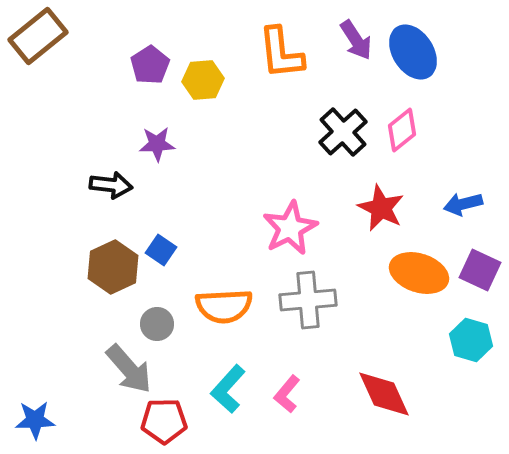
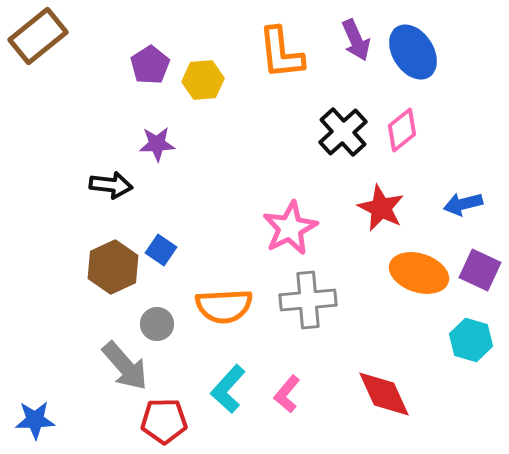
purple arrow: rotated 9 degrees clockwise
gray arrow: moved 4 px left, 3 px up
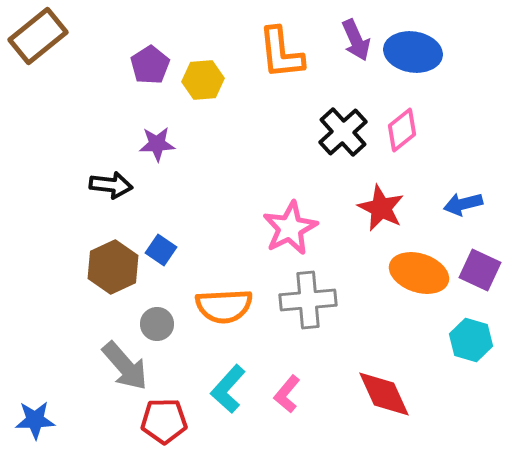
blue ellipse: rotated 48 degrees counterclockwise
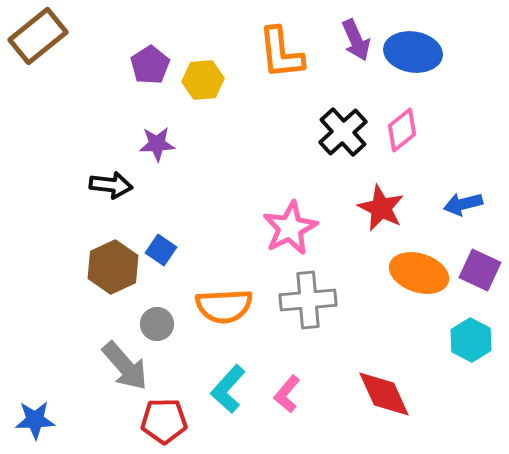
cyan hexagon: rotated 12 degrees clockwise
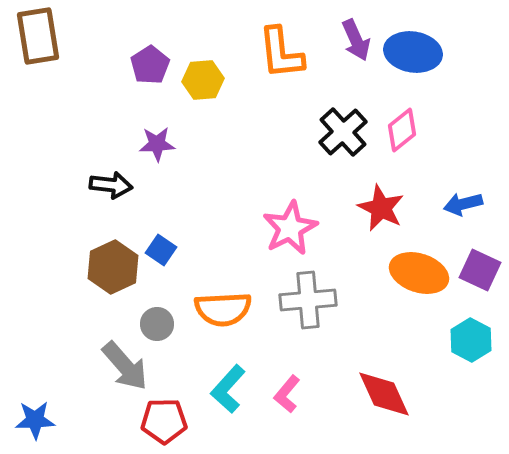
brown rectangle: rotated 60 degrees counterclockwise
orange semicircle: moved 1 px left, 3 px down
